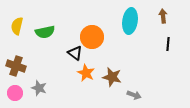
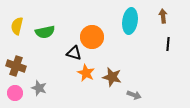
black triangle: moved 1 px left; rotated 21 degrees counterclockwise
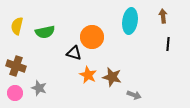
orange star: moved 2 px right, 2 px down
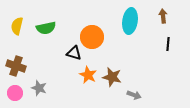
green semicircle: moved 1 px right, 4 px up
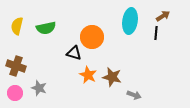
brown arrow: rotated 64 degrees clockwise
black line: moved 12 px left, 11 px up
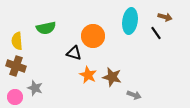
brown arrow: moved 2 px right, 1 px down; rotated 48 degrees clockwise
yellow semicircle: moved 15 px down; rotated 18 degrees counterclockwise
black line: rotated 40 degrees counterclockwise
orange circle: moved 1 px right, 1 px up
gray star: moved 4 px left
pink circle: moved 4 px down
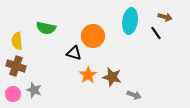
green semicircle: rotated 24 degrees clockwise
orange star: rotated 12 degrees clockwise
gray star: moved 1 px left, 2 px down
pink circle: moved 2 px left, 3 px up
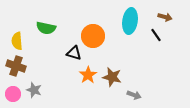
black line: moved 2 px down
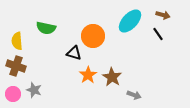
brown arrow: moved 2 px left, 2 px up
cyan ellipse: rotated 35 degrees clockwise
black line: moved 2 px right, 1 px up
brown star: rotated 18 degrees clockwise
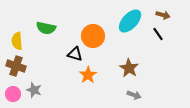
black triangle: moved 1 px right, 1 px down
brown star: moved 17 px right, 9 px up
